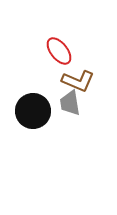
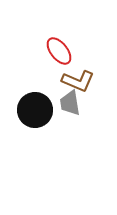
black circle: moved 2 px right, 1 px up
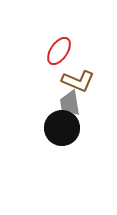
red ellipse: rotated 72 degrees clockwise
black circle: moved 27 px right, 18 px down
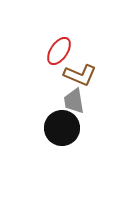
brown L-shape: moved 2 px right, 6 px up
gray trapezoid: moved 4 px right, 2 px up
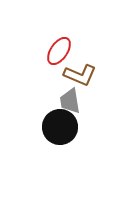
gray trapezoid: moved 4 px left
black circle: moved 2 px left, 1 px up
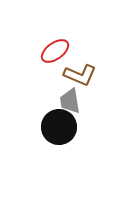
red ellipse: moved 4 px left; rotated 20 degrees clockwise
black circle: moved 1 px left
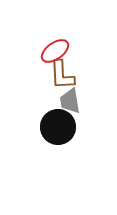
brown L-shape: moved 18 px left; rotated 64 degrees clockwise
black circle: moved 1 px left
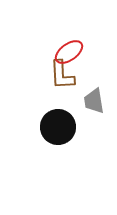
red ellipse: moved 14 px right, 1 px down
gray trapezoid: moved 24 px right
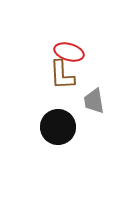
red ellipse: rotated 52 degrees clockwise
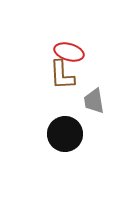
black circle: moved 7 px right, 7 px down
